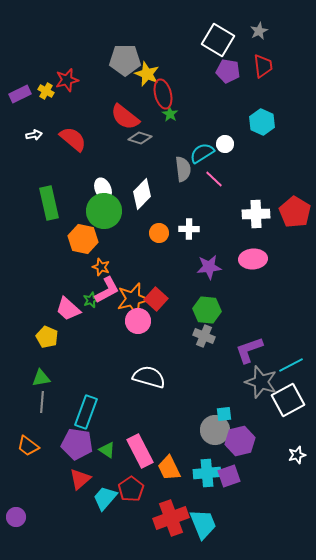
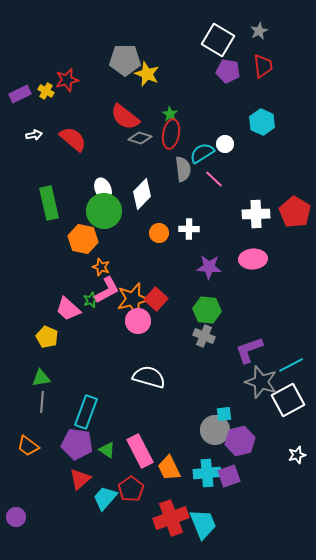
red ellipse at (163, 94): moved 8 px right, 40 px down; rotated 24 degrees clockwise
purple star at (209, 267): rotated 10 degrees clockwise
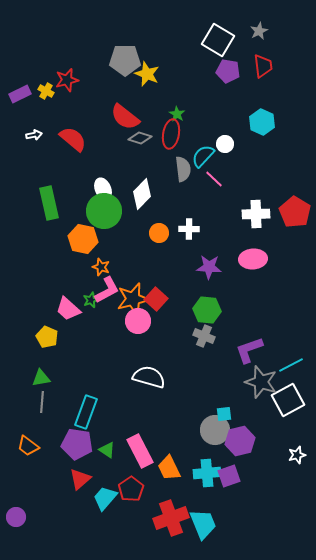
green star at (170, 114): moved 7 px right
cyan semicircle at (202, 153): moved 1 px right, 3 px down; rotated 15 degrees counterclockwise
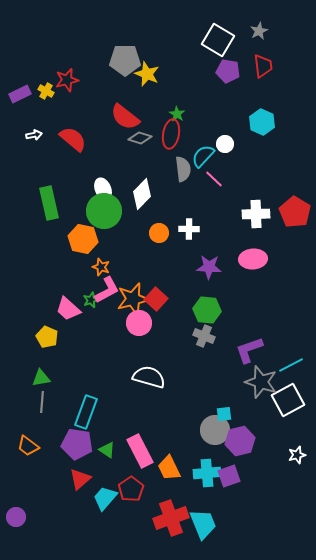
pink circle at (138, 321): moved 1 px right, 2 px down
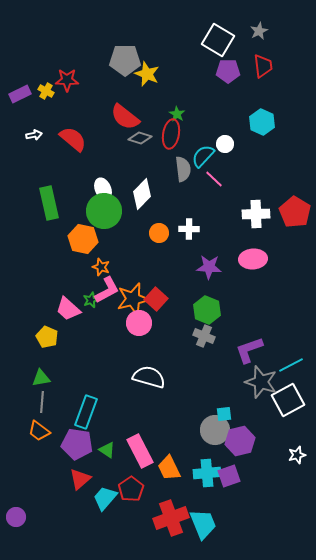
purple pentagon at (228, 71): rotated 10 degrees counterclockwise
red star at (67, 80): rotated 15 degrees clockwise
green hexagon at (207, 310): rotated 16 degrees clockwise
orange trapezoid at (28, 446): moved 11 px right, 15 px up
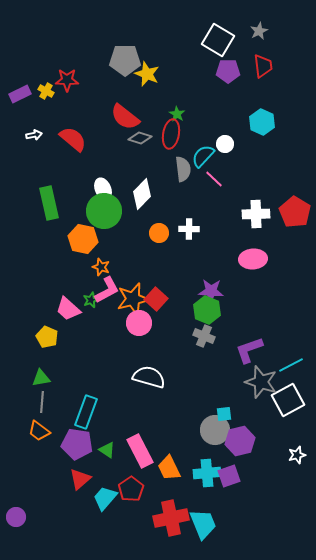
purple star at (209, 267): moved 2 px right, 24 px down
red cross at (171, 518): rotated 8 degrees clockwise
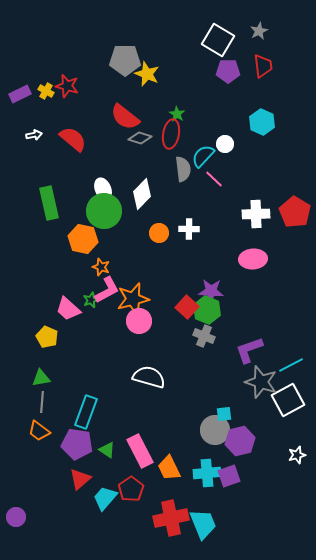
red star at (67, 80): moved 6 px down; rotated 15 degrees clockwise
red square at (156, 299): moved 31 px right, 8 px down
pink circle at (139, 323): moved 2 px up
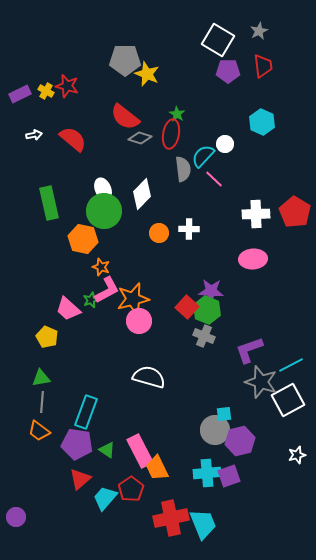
orange trapezoid at (169, 468): moved 12 px left
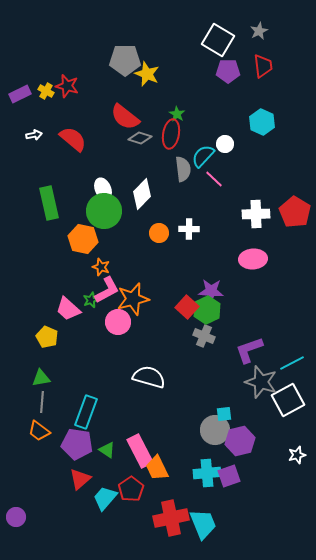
green hexagon at (207, 310): rotated 12 degrees clockwise
pink circle at (139, 321): moved 21 px left, 1 px down
cyan line at (291, 365): moved 1 px right, 2 px up
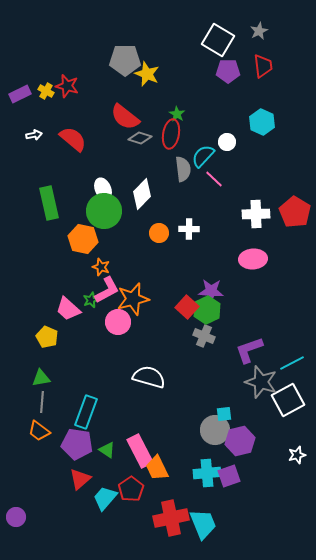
white circle at (225, 144): moved 2 px right, 2 px up
